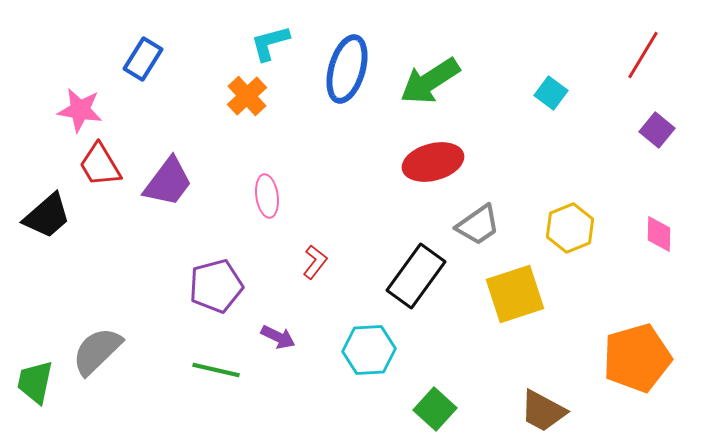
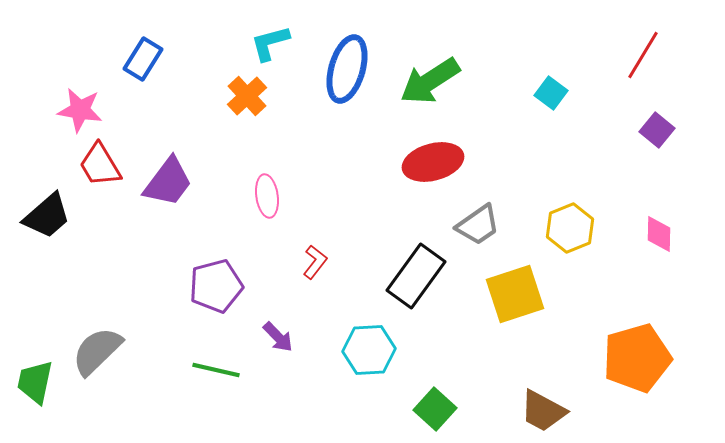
purple arrow: rotated 20 degrees clockwise
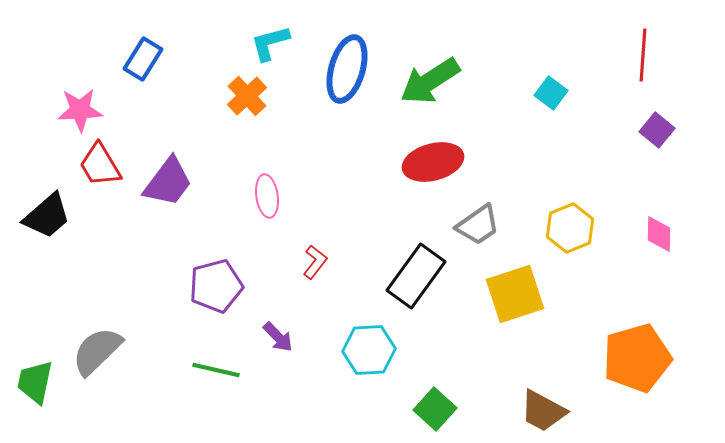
red line: rotated 27 degrees counterclockwise
pink star: rotated 12 degrees counterclockwise
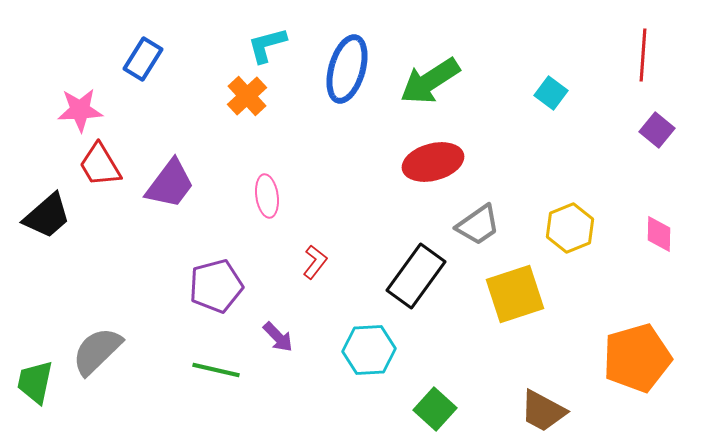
cyan L-shape: moved 3 px left, 2 px down
purple trapezoid: moved 2 px right, 2 px down
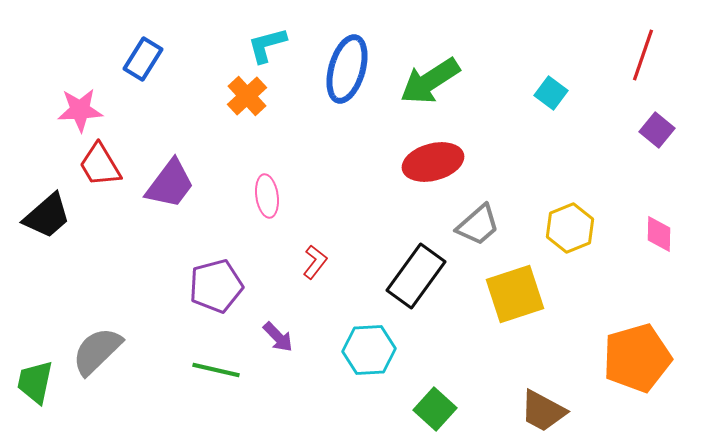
red line: rotated 15 degrees clockwise
gray trapezoid: rotated 6 degrees counterclockwise
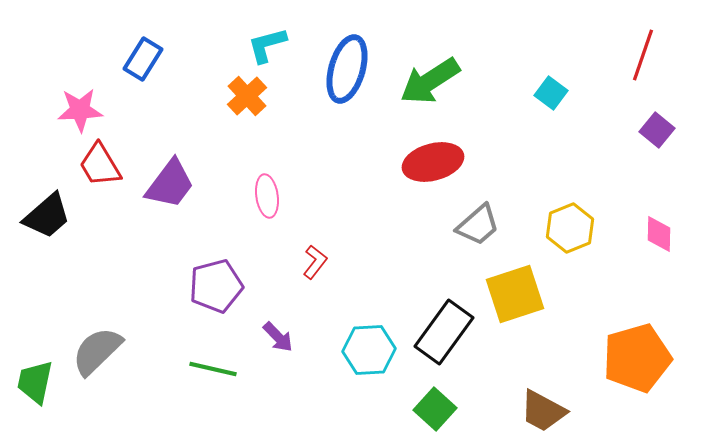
black rectangle: moved 28 px right, 56 px down
green line: moved 3 px left, 1 px up
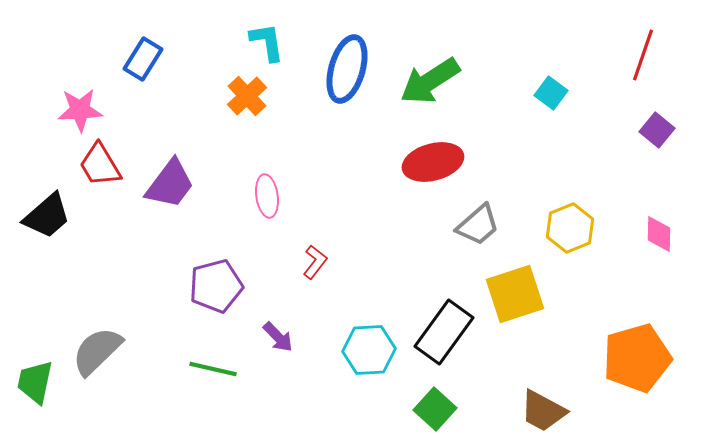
cyan L-shape: moved 3 px up; rotated 96 degrees clockwise
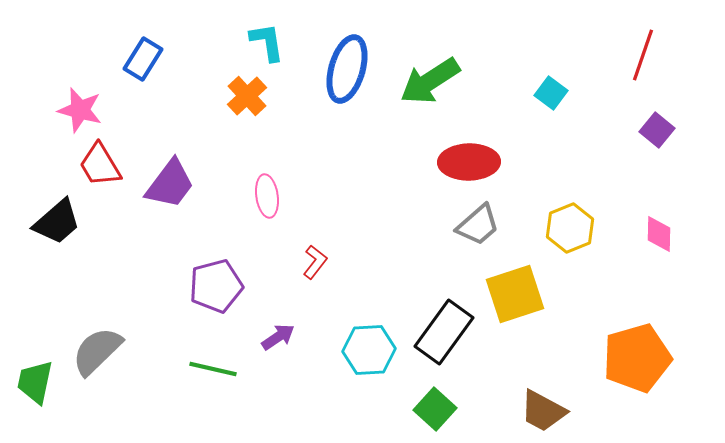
pink star: rotated 18 degrees clockwise
red ellipse: moved 36 px right; rotated 14 degrees clockwise
black trapezoid: moved 10 px right, 6 px down
purple arrow: rotated 80 degrees counterclockwise
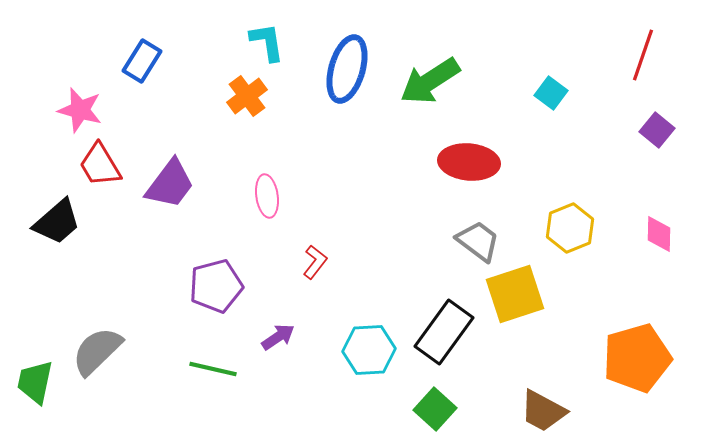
blue rectangle: moved 1 px left, 2 px down
orange cross: rotated 6 degrees clockwise
red ellipse: rotated 6 degrees clockwise
gray trapezoid: moved 16 px down; rotated 102 degrees counterclockwise
